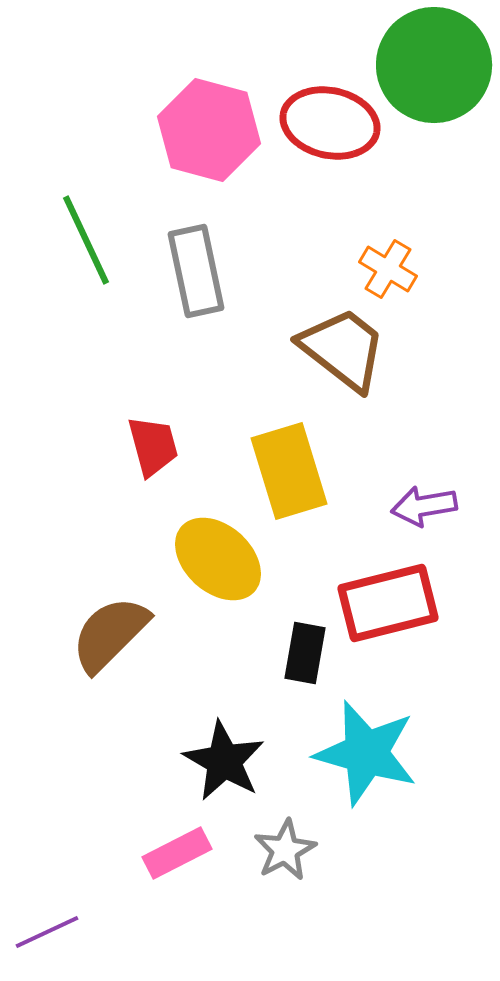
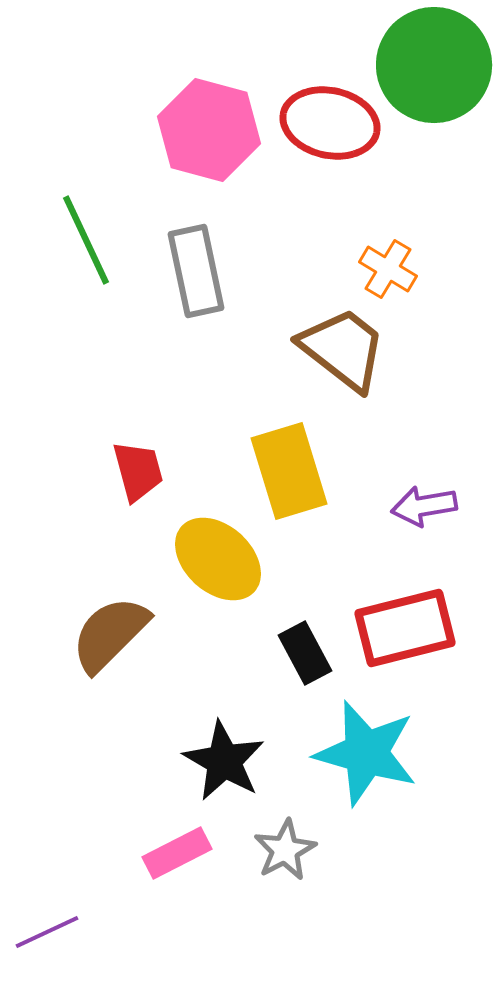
red trapezoid: moved 15 px left, 25 px down
red rectangle: moved 17 px right, 25 px down
black rectangle: rotated 38 degrees counterclockwise
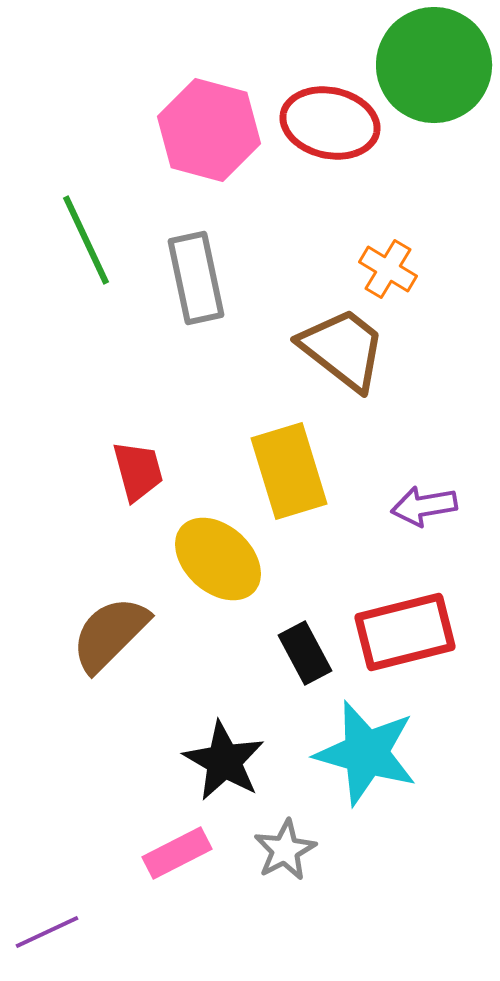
gray rectangle: moved 7 px down
red rectangle: moved 4 px down
